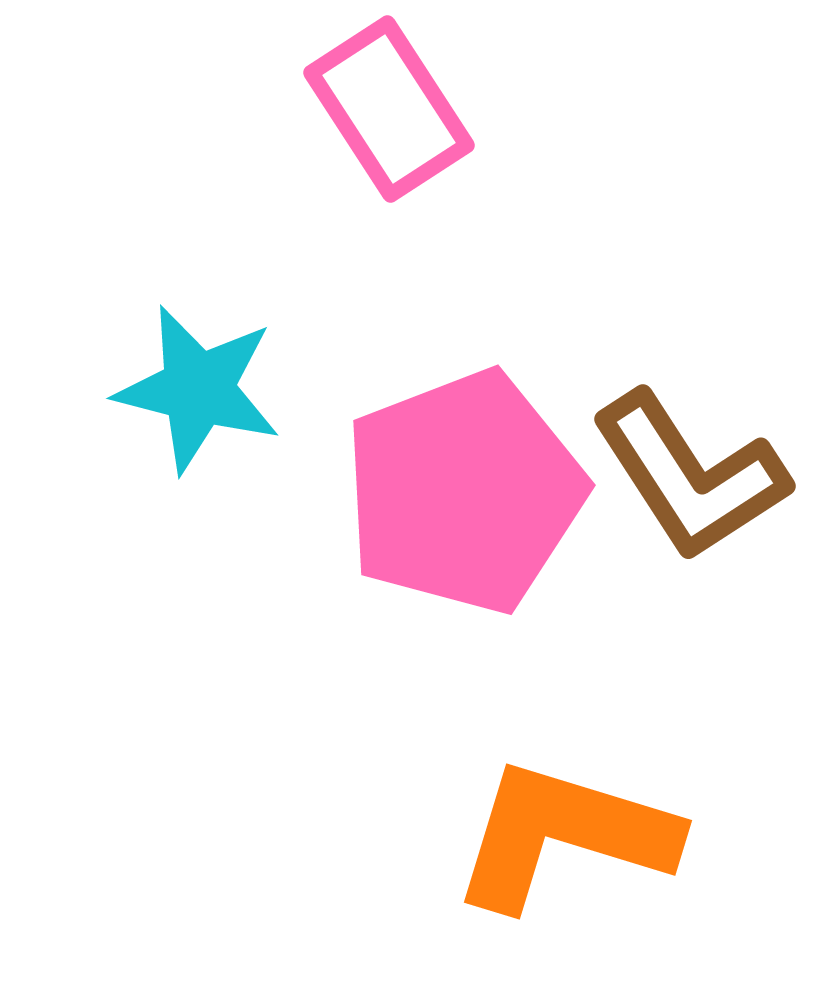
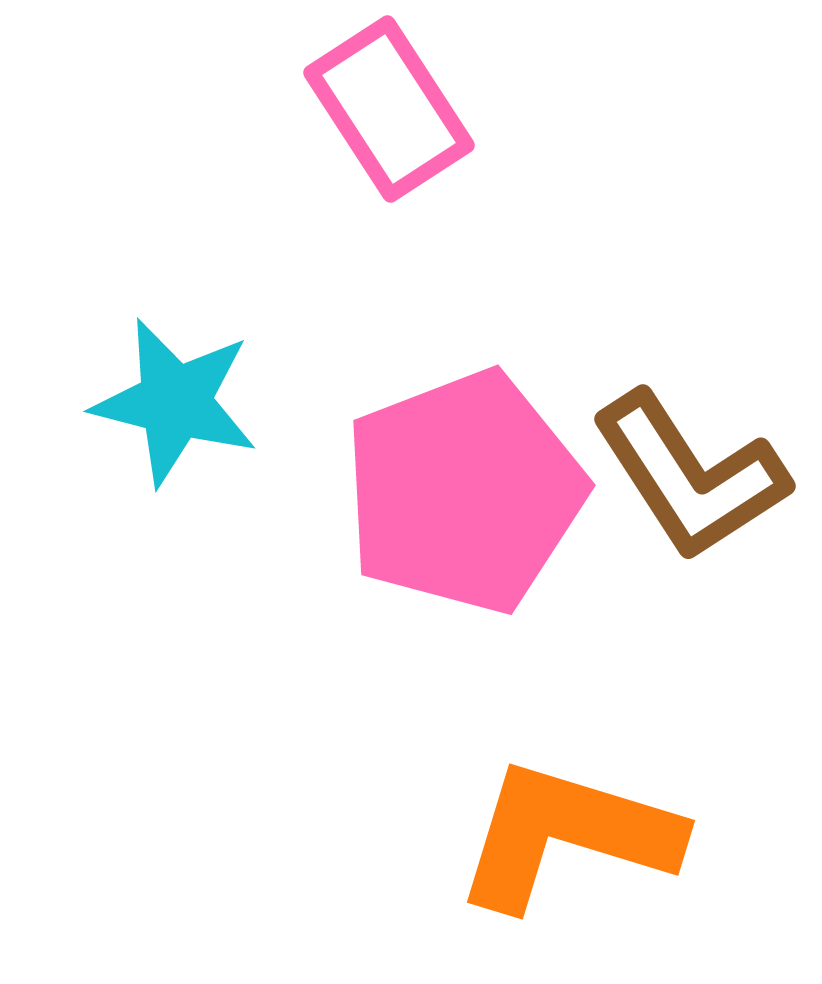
cyan star: moved 23 px left, 13 px down
orange L-shape: moved 3 px right
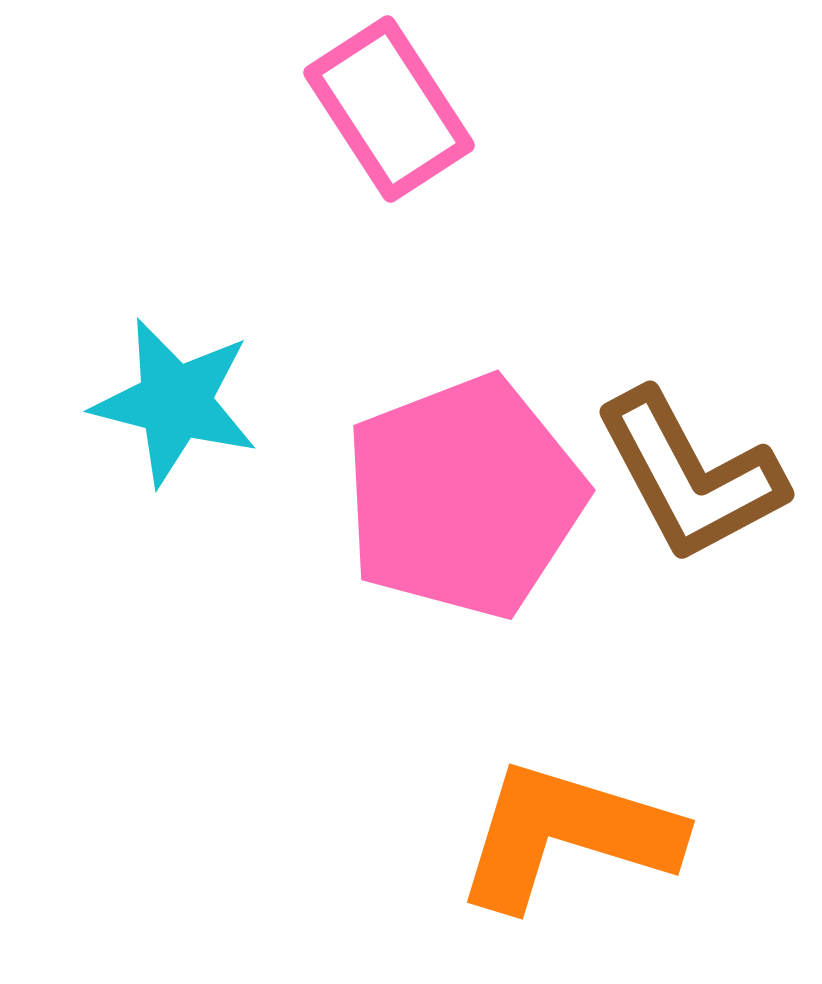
brown L-shape: rotated 5 degrees clockwise
pink pentagon: moved 5 px down
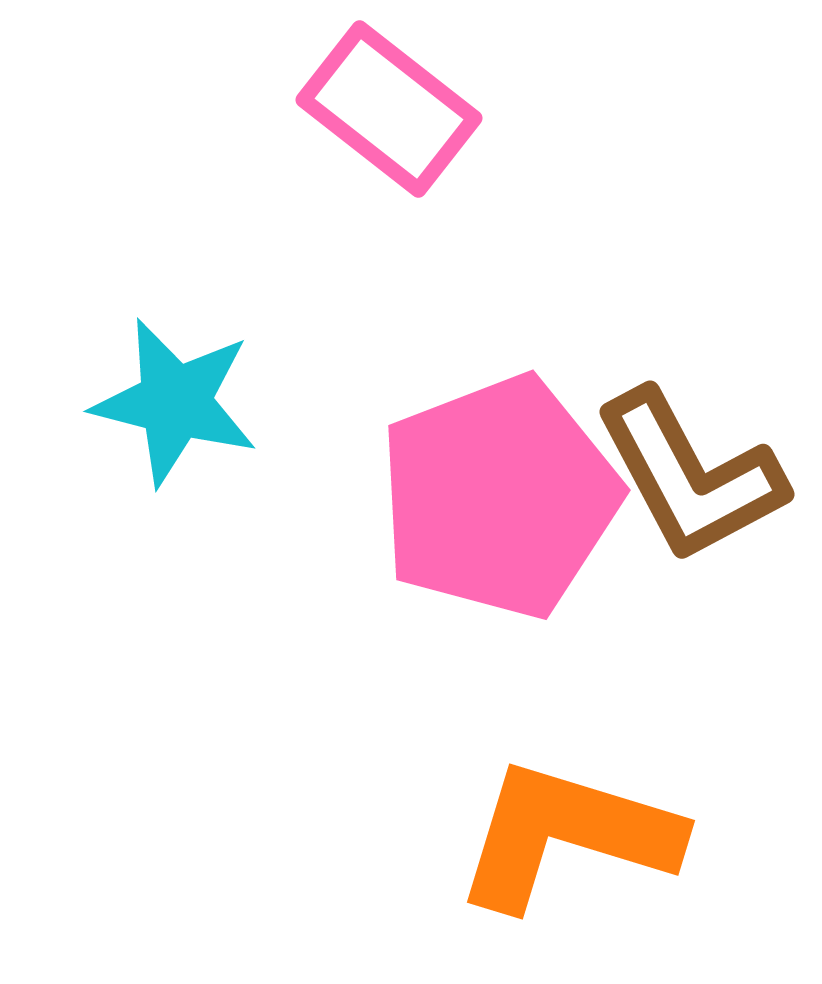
pink rectangle: rotated 19 degrees counterclockwise
pink pentagon: moved 35 px right
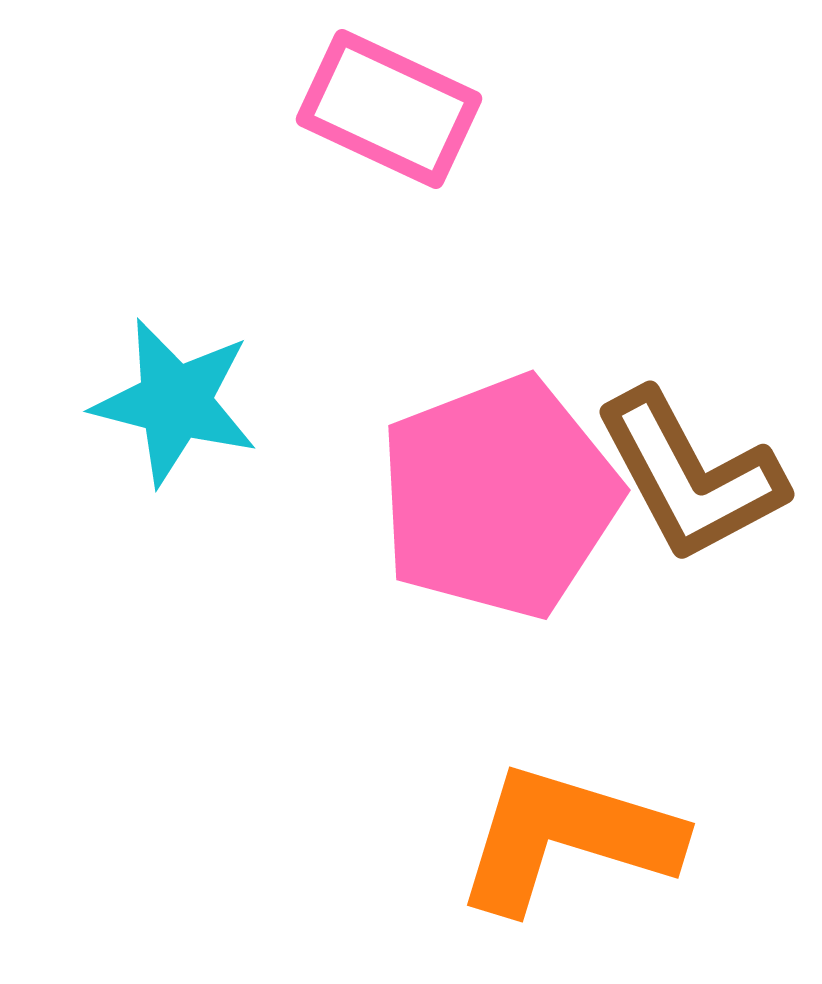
pink rectangle: rotated 13 degrees counterclockwise
orange L-shape: moved 3 px down
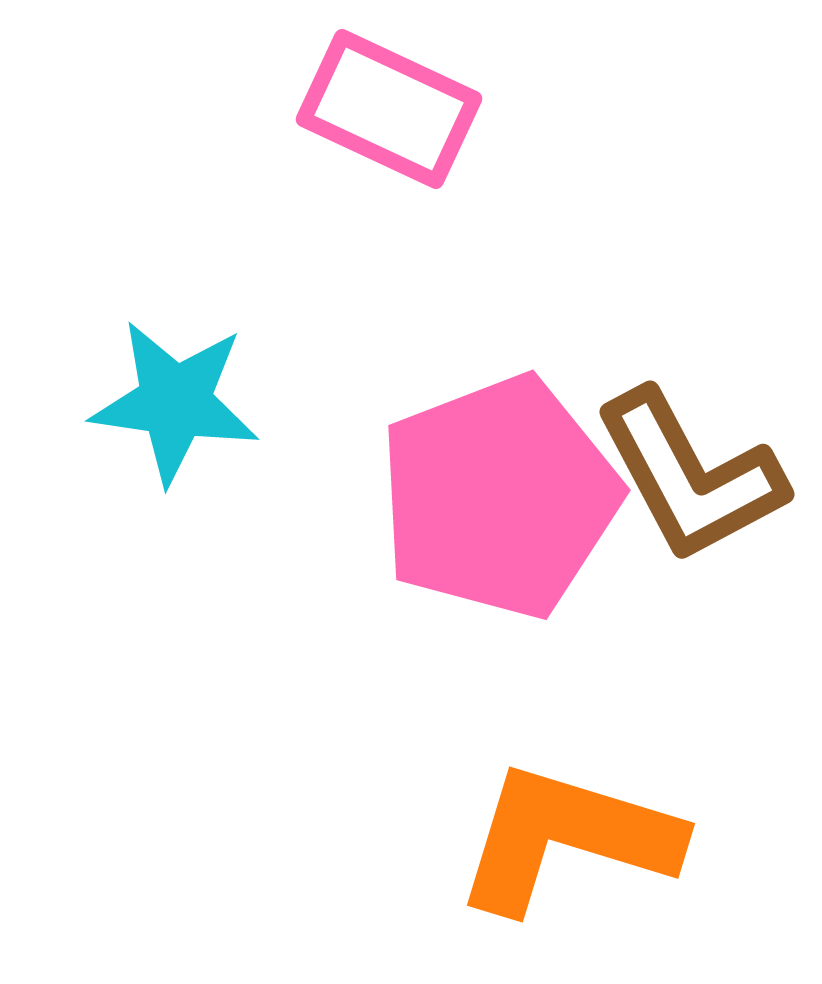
cyan star: rotated 6 degrees counterclockwise
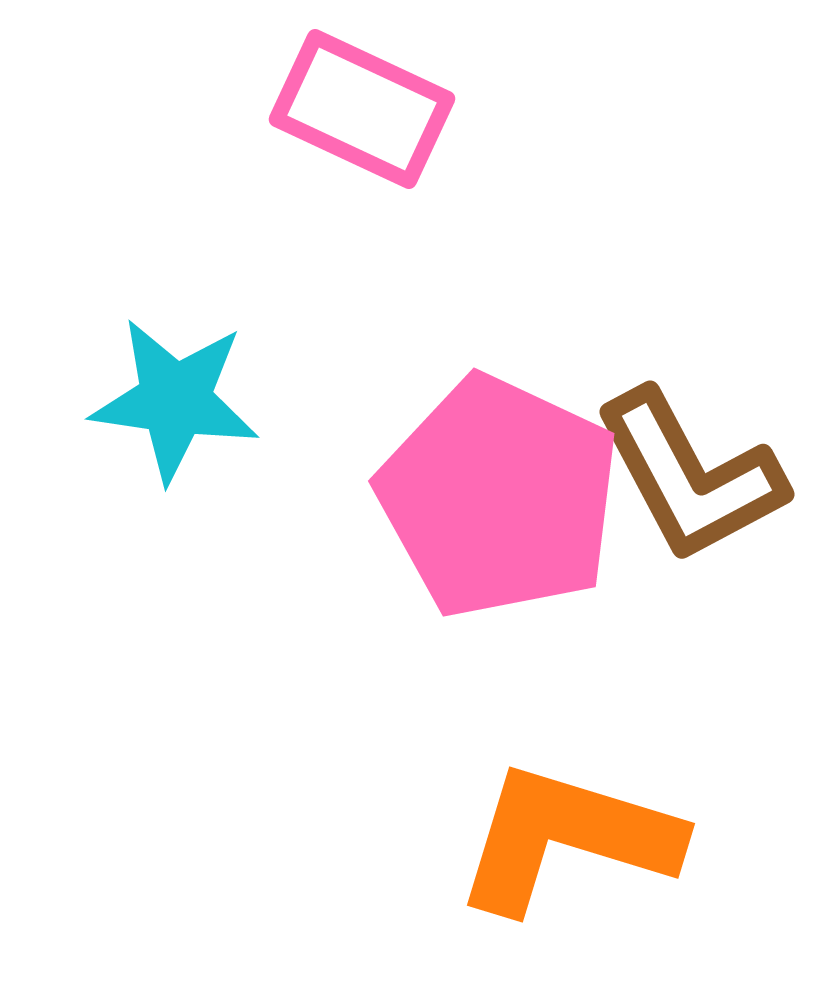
pink rectangle: moved 27 px left
cyan star: moved 2 px up
pink pentagon: rotated 26 degrees counterclockwise
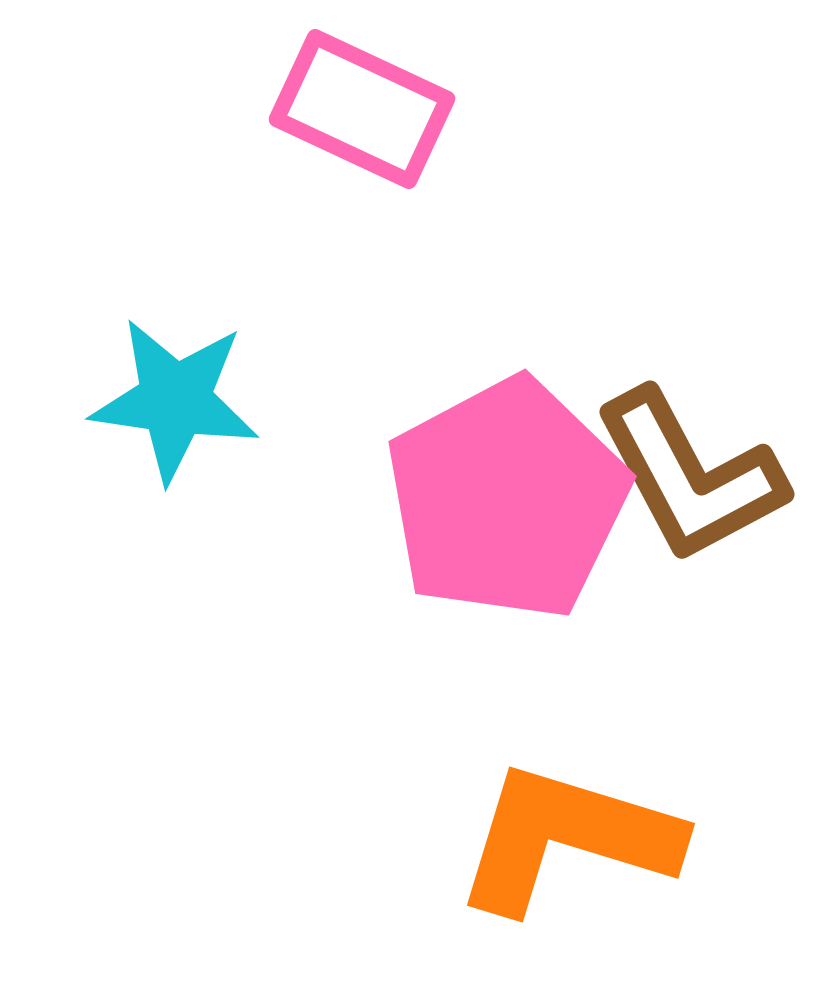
pink pentagon: moved 8 px right, 2 px down; rotated 19 degrees clockwise
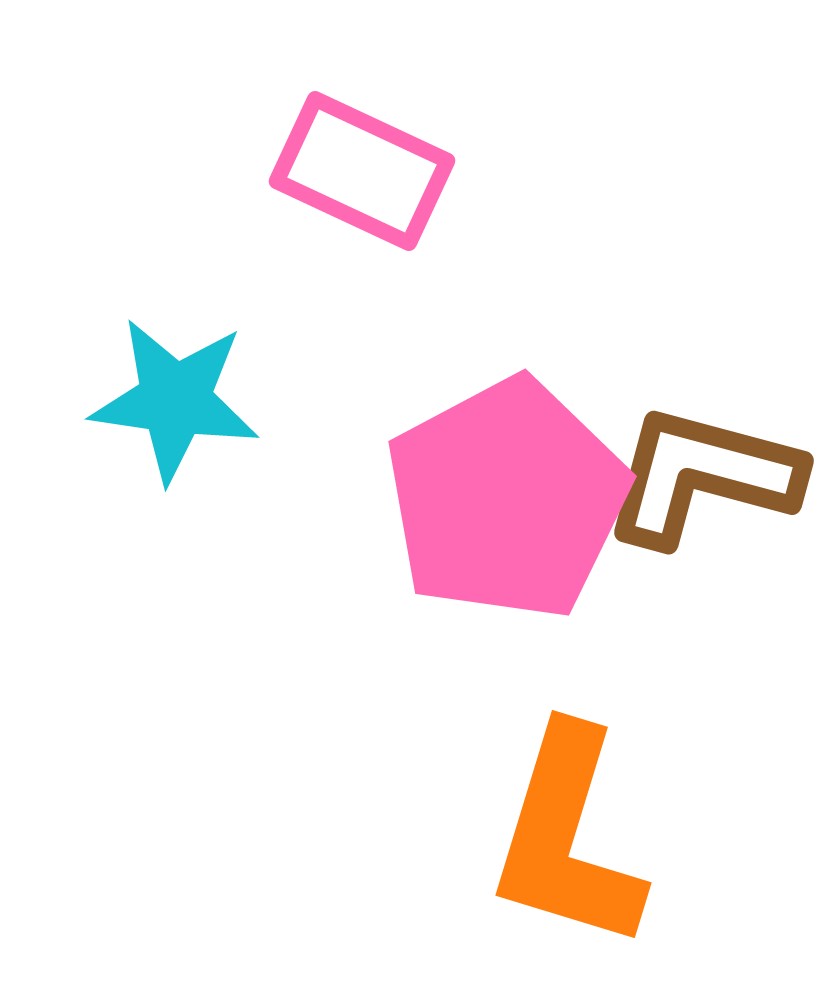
pink rectangle: moved 62 px down
brown L-shape: moved 12 px right; rotated 133 degrees clockwise
orange L-shape: rotated 90 degrees counterclockwise
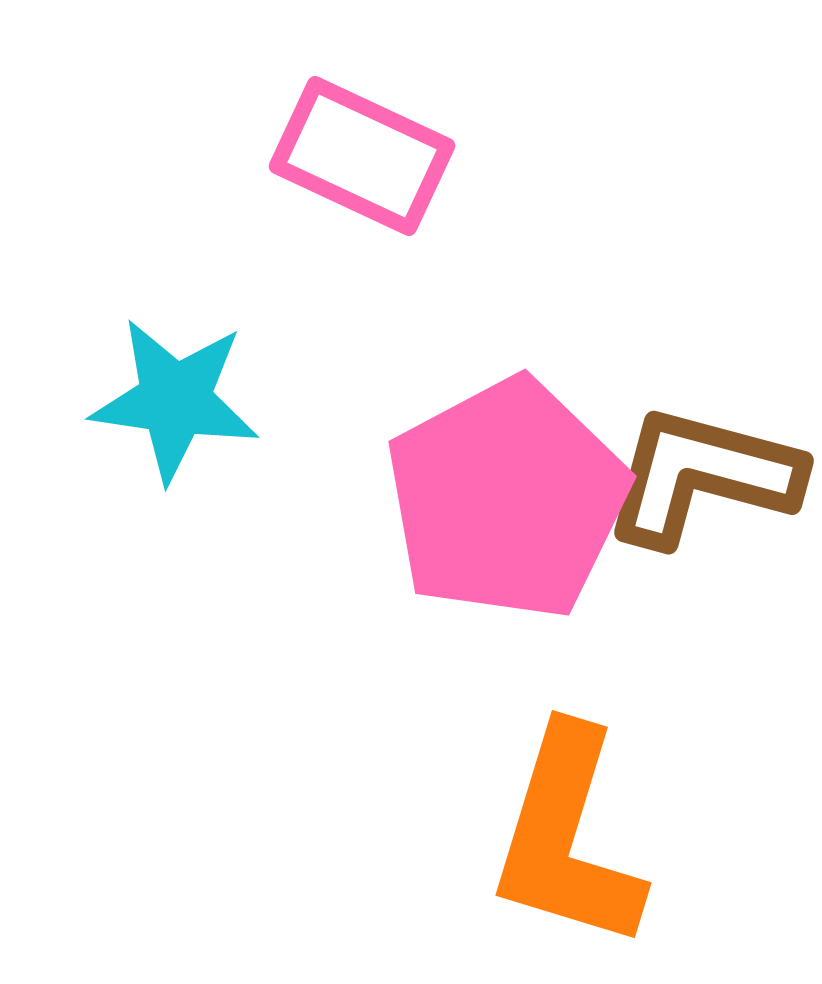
pink rectangle: moved 15 px up
